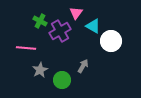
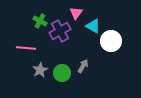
green circle: moved 7 px up
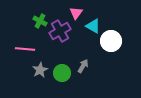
pink line: moved 1 px left, 1 px down
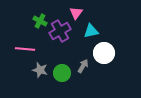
cyan triangle: moved 2 px left, 5 px down; rotated 42 degrees counterclockwise
white circle: moved 7 px left, 12 px down
gray star: rotated 28 degrees counterclockwise
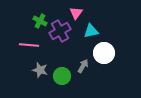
pink line: moved 4 px right, 4 px up
green circle: moved 3 px down
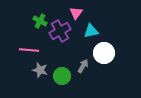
pink line: moved 5 px down
